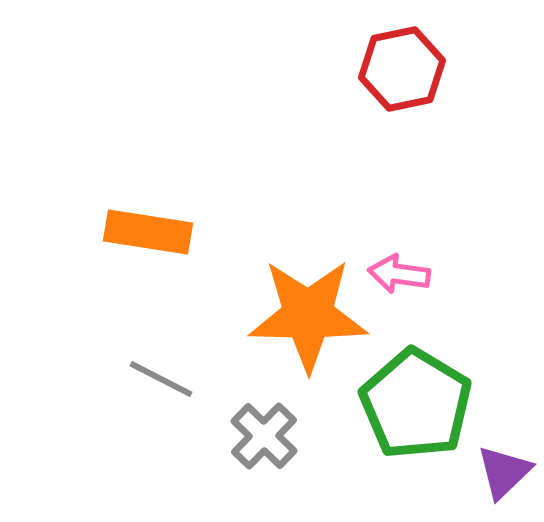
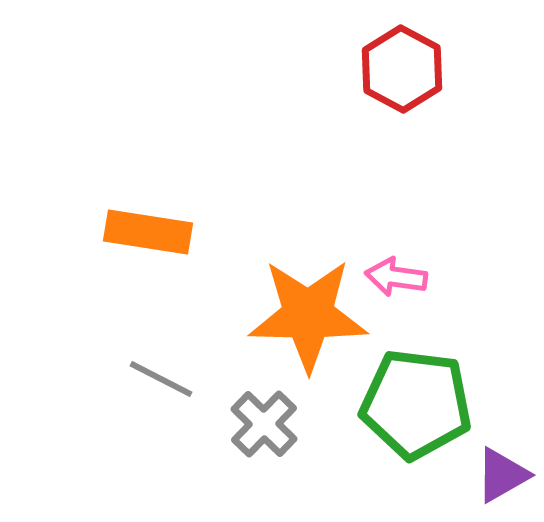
red hexagon: rotated 20 degrees counterclockwise
pink arrow: moved 3 px left, 3 px down
green pentagon: rotated 24 degrees counterclockwise
gray cross: moved 12 px up
purple triangle: moved 2 px left, 3 px down; rotated 14 degrees clockwise
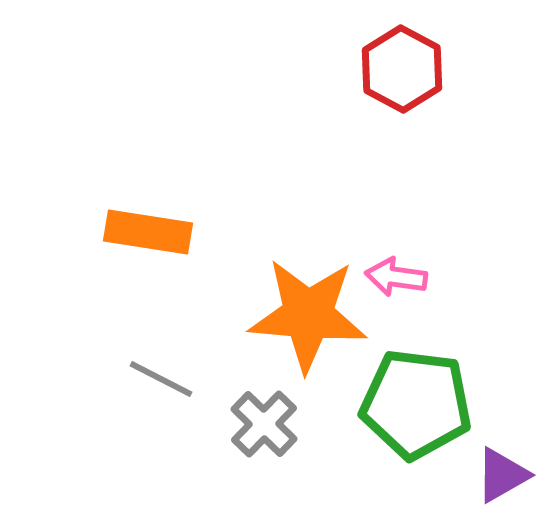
orange star: rotated 4 degrees clockwise
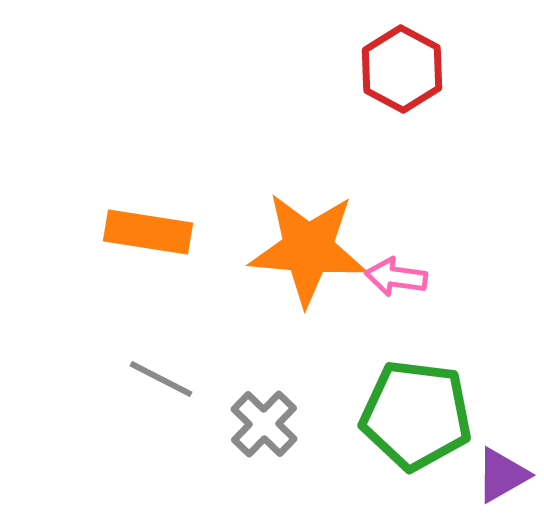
orange star: moved 66 px up
green pentagon: moved 11 px down
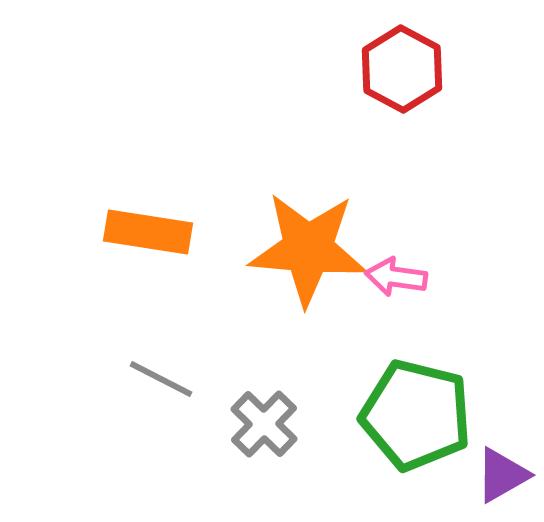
green pentagon: rotated 7 degrees clockwise
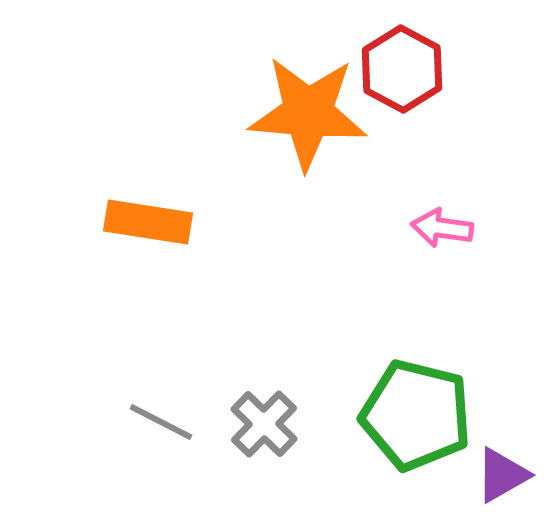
orange rectangle: moved 10 px up
orange star: moved 136 px up
pink arrow: moved 46 px right, 49 px up
gray line: moved 43 px down
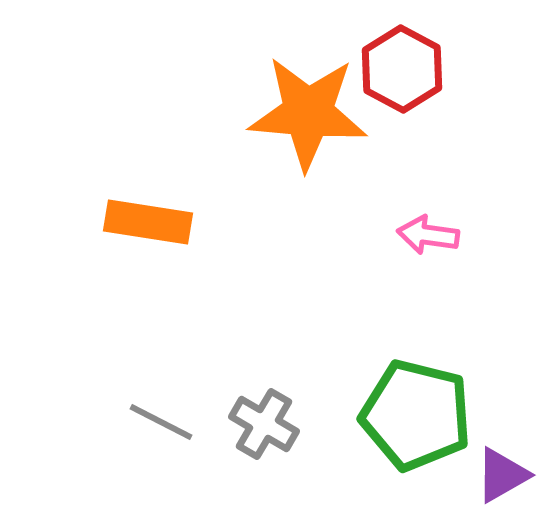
pink arrow: moved 14 px left, 7 px down
gray cross: rotated 14 degrees counterclockwise
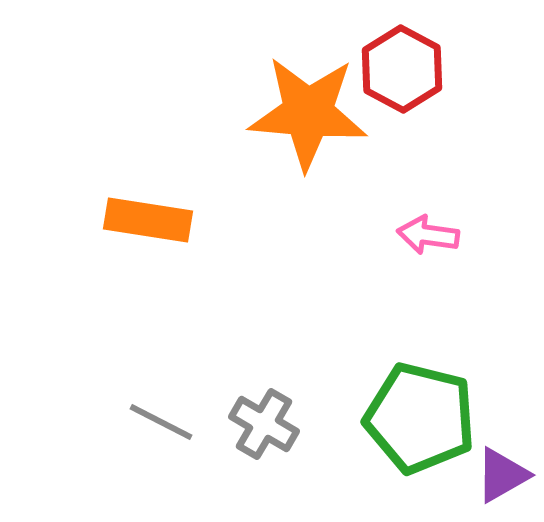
orange rectangle: moved 2 px up
green pentagon: moved 4 px right, 3 px down
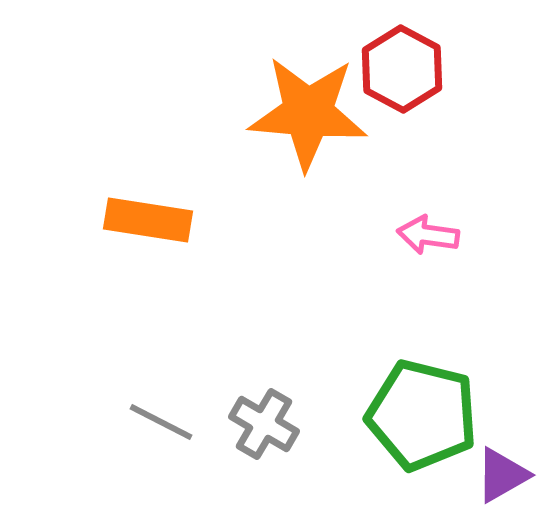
green pentagon: moved 2 px right, 3 px up
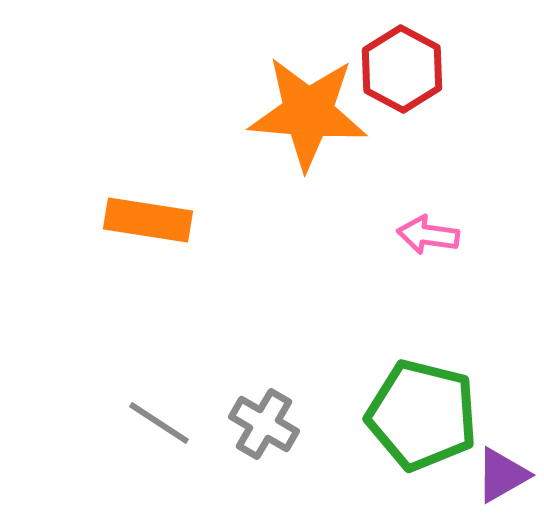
gray line: moved 2 px left, 1 px down; rotated 6 degrees clockwise
